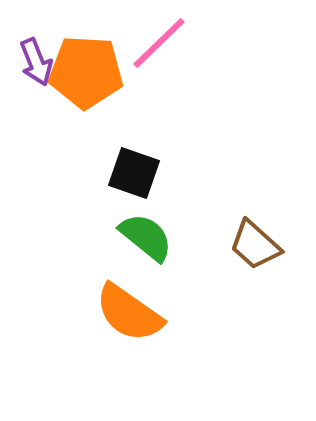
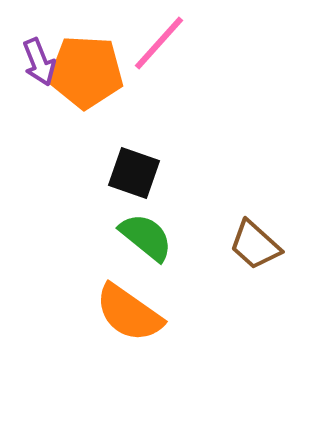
pink line: rotated 4 degrees counterclockwise
purple arrow: moved 3 px right
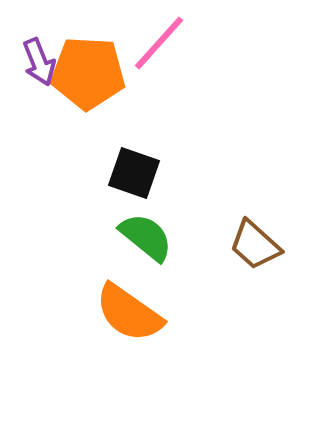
orange pentagon: moved 2 px right, 1 px down
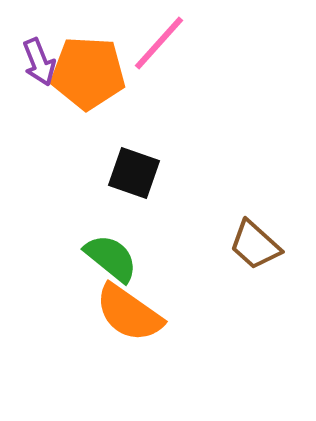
green semicircle: moved 35 px left, 21 px down
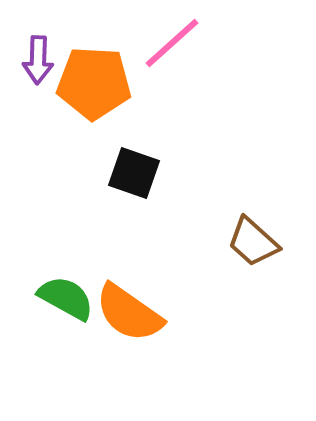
pink line: moved 13 px right; rotated 6 degrees clockwise
purple arrow: moved 1 px left, 2 px up; rotated 24 degrees clockwise
orange pentagon: moved 6 px right, 10 px down
brown trapezoid: moved 2 px left, 3 px up
green semicircle: moved 45 px left, 40 px down; rotated 10 degrees counterclockwise
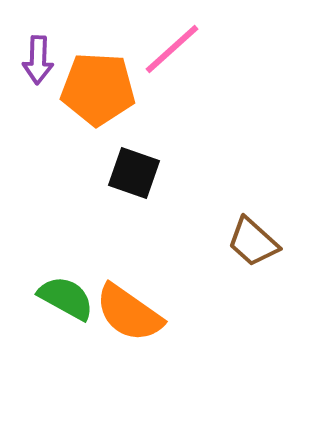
pink line: moved 6 px down
orange pentagon: moved 4 px right, 6 px down
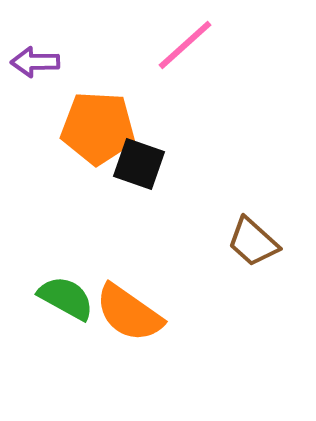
pink line: moved 13 px right, 4 px up
purple arrow: moved 3 px left, 2 px down; rotated 87 degrees clockwise
orange pentagon: moved 39 px down
black square: moved 5 px right, 9 px up
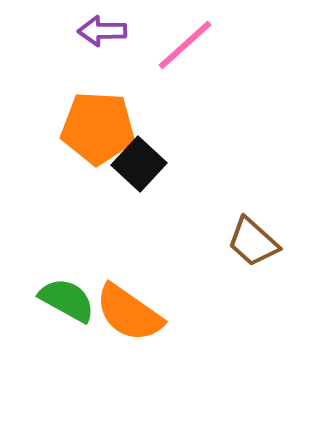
purple arrow: moved 67 px right, 31 px up
black square: rotated 24 degrees clockwise
green semicircle: moved 1 px right, 2 px down
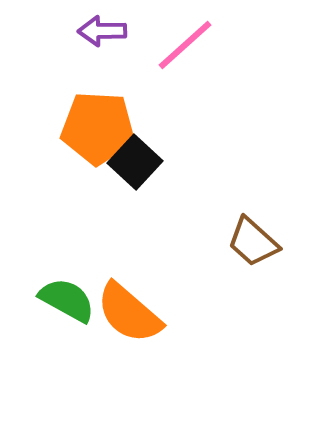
black square: moved 4 px left, 2 px up
orange semicircle: rotated 6 degrees clockwise
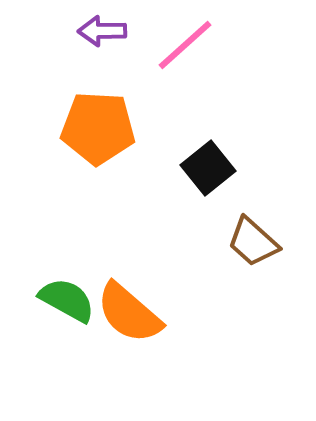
black square: moved 73 px right, 6 px down; rotated 8 degrees clockwise
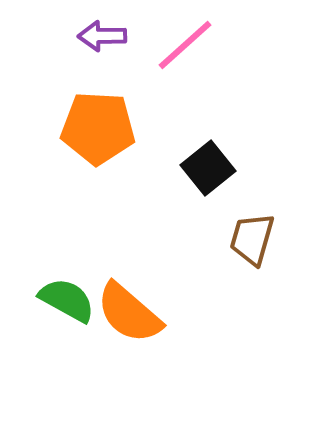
purple arrow: moved 5 px down
brown trapezoid: moved 1 px left, 3 px up; rotated 64 degrees clockwise
